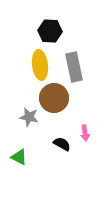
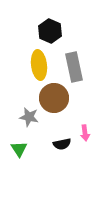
black hexagon: rotated 20 degrees clockwise
yellow ellipse: moved 1 px left
black semicircle: rotated 138 degrees clockwise
green triangle: moved 8 px up; rotated 30 degrees clockwise
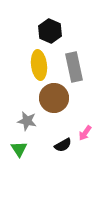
gray star: moved 2 px left, 4 px down
pink arrow: rotated 42 degrees clockwise
black semicircle: moved 1 px right, 1 px down; rotated 18 degrees counterclockwise
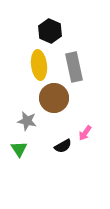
black semicircle: moved 1 px down
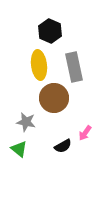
gray star: moved 1 px left, 1 px down
green triangle: rotated 18 degrees counterclockwise
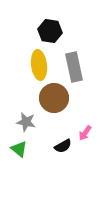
black hexagon: rotated 15 degrees counterclockwise
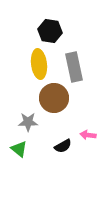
yellow ellipse: moved 1 px up
gray star: moved 2 px right; rotated 12 degrees counterclockwise
pink arrow: moved 3 px right, 2 px down; rotated 63 degrees clockwise
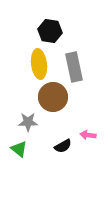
brown circle: moved 1 px left, 1 px up
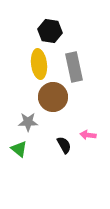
black semicircle: moved 1 px right, 1 px up; rotated 90 degrees counterclockwise
